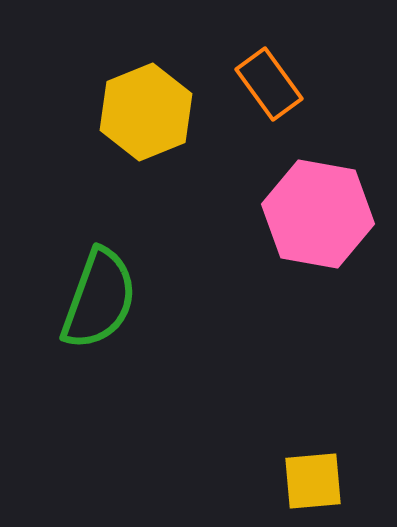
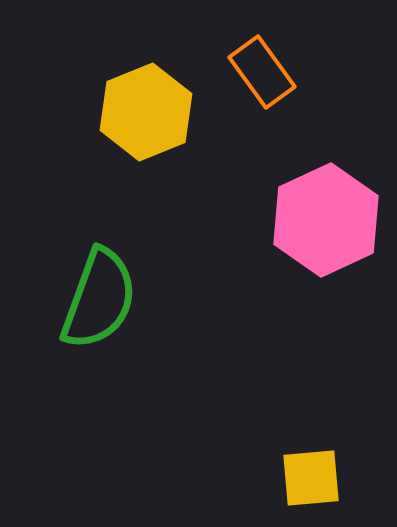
orange rectangle: moved 7 px left, 12 px up
pink hexagon: moved 8 px right, 6 px down; rotated 25 degrees clockwise
yellow square: moved 2 px left, 3 px up
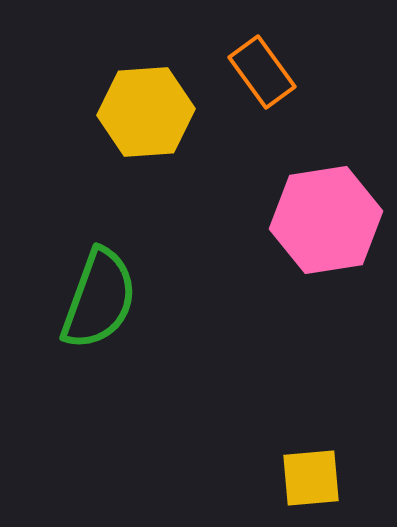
yellow hexagon: rotated 18 degrees clockwise
pink hexagon: rotated 16 degrees clockwise
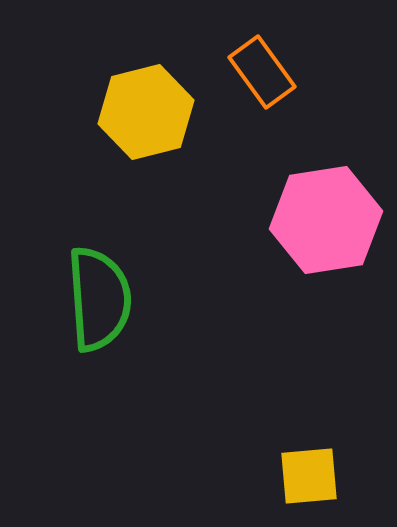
yellow hexagon: rotated 10 degrees counterclockwise
green semicircle: rotated 24 degrees counterclockwise
yellow square: moved 2 px left, 2 px up
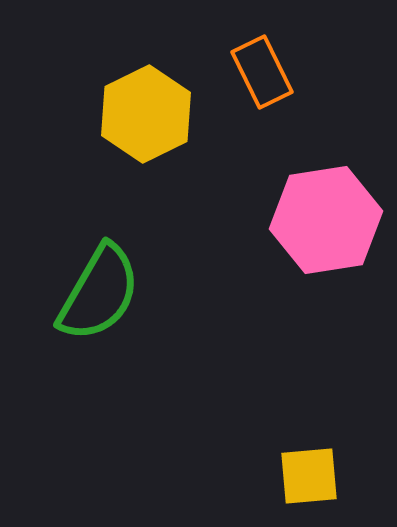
orange rectangle: rotated 10 degrees clockwise
yellow hexagon: moved 2 px down; rotated 12 degrees counterclockwise
green semicircle: moved 6 px up; rotated 34 degrees clockwise
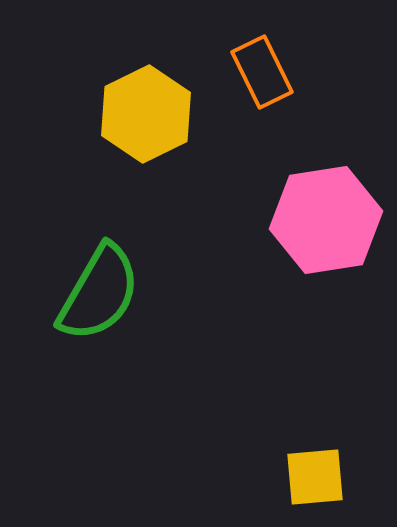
yellow square: moved 6 px right, 1 px down
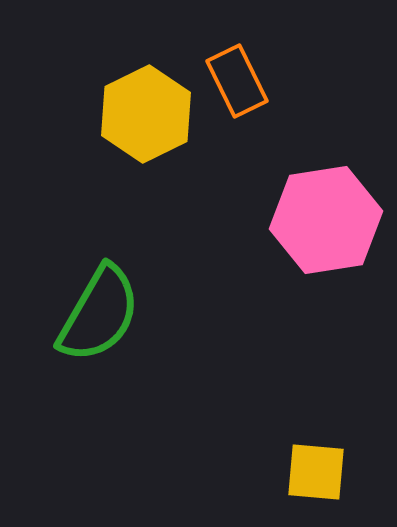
orange rectangle: moved 25 px left, 9 px down
green semicircle: moved 21 px down
yellow square: moved 1 px right, 5 px up; rotated 10 degrees clockwise
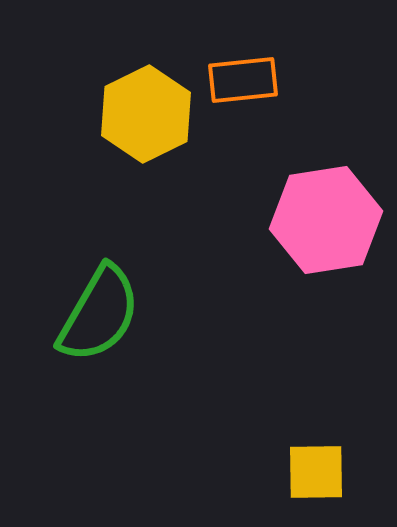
orange rectangle: moved 6 px right, 1 px up; rotated 70 degrees counterclockwise
yellow square: rotated 6 degrees counterclockwise
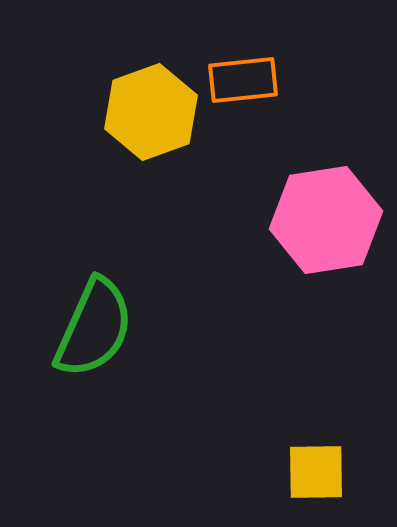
yellow hexagon: moved 5 px right, 2 px up; rotated 6 degrees clockwise
green semicircle: moved 5 px left, 14 px down; rotated 6 degrees counterclockwise
